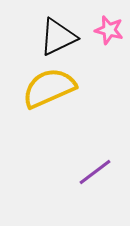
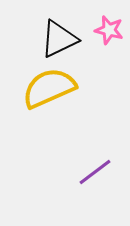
black triangle: moved 1 px right, 2 px down
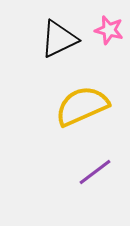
yellow semicircle: moved 33 px right, 18 px down
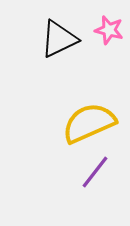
yellow semicircle: moved 7 px right, 17 px down
purple line: rotated 15 degrees counterclockwise
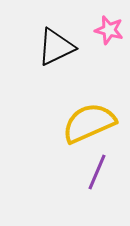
black triangle: moved 3 px left, 8 px down
purple line: moved 2 px right; rotated 15 degrees counterclockwise
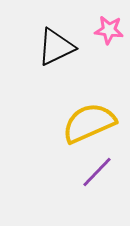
pink star: rotated 8 degrees counterclockwise
purple line: rotated 21 degrees clockwise
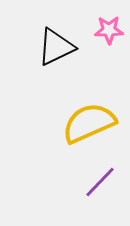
pink star: rotated 8 degrees counterclockwise
purple line: moved 3 px right, 10 px down
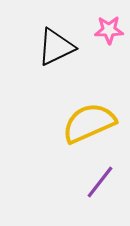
purple line: rotated 6 degrees counterclockwise
